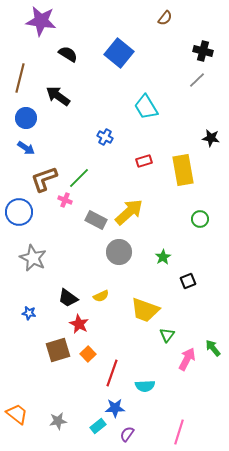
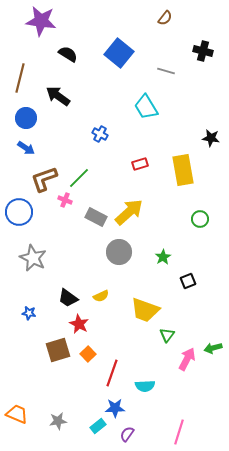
gray line at (197, 80): moved 31 px left, 9 px up; rotated 60 degrees clockwise
blue cross at (105, 137): moved 5 px left, 3 px up
red rectangle at (144, 161): moved 4 px left, 3 px down
gray rectangle at (96, 220): moved 3 px up
green arrow at (213, 348): rotated 66 degrees counterclockwise
orange trapezoid at (17, 414): rotated 15 degrees counterclockwise
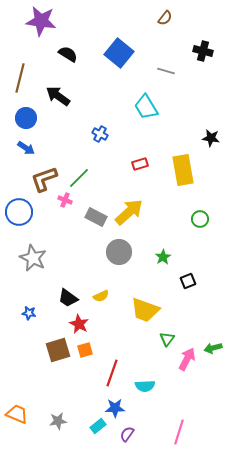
green triangle at (167, 335): moved 4 px down
orange square at (88, 354): moved 3 px left, 4 px up; rotated 28 degrees clockwise
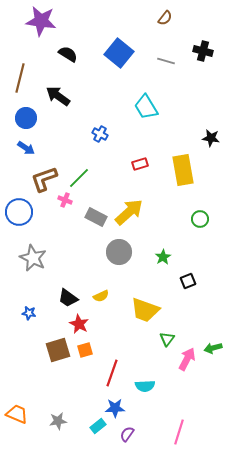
gray line at (166, 71): moved 10 px up
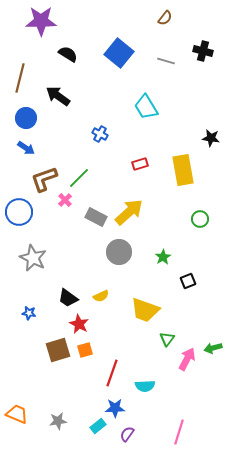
purple star at (41, 21): rotated 8 degrees counterclockwise
pink cross at (65, 200): rotated 24 degrees clockwise
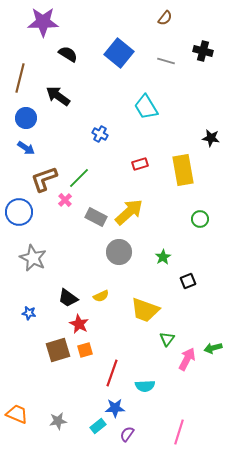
purple star at (41, 21): moved 2 px right, 1 px down
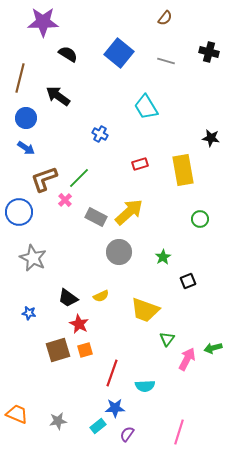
black cross at (203, 51): moved 6 px right, 1 px down
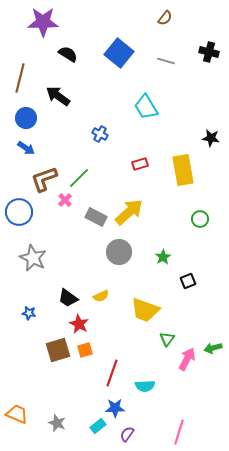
gray star at (58, 421): moved 1 px left, 2 px down; rotated 30 degrees clockwise
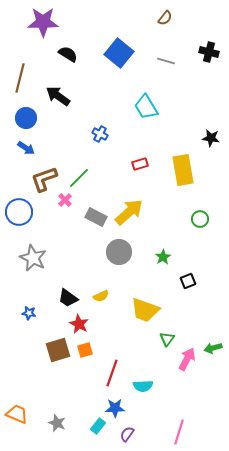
cyan semicircle at (145, 386): moved 2 px left
cyan rectangle at (98, 426): rotated 14 degrees counterclockwise
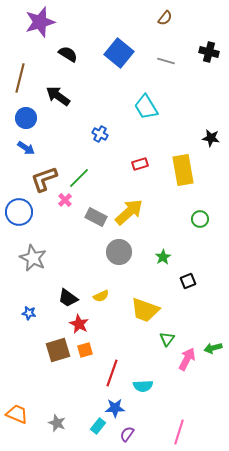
purple star at (43, 22): moved 3 px left; rotated 16 degrees counterclockwise
